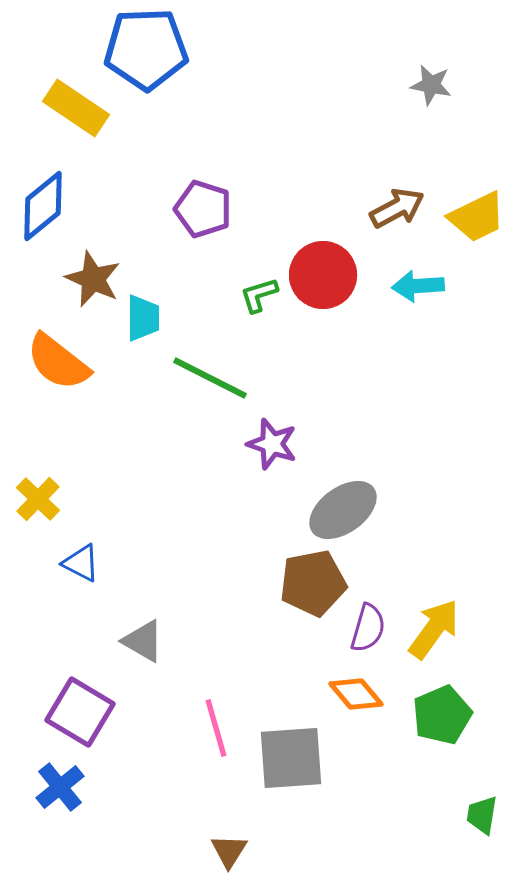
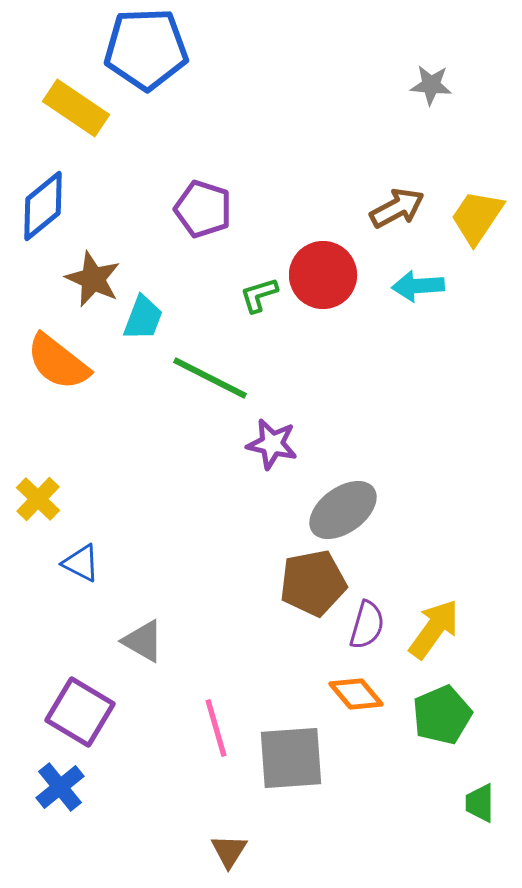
gray star: rotated 6 degrees counterclockwise
yellow trapezoid: rotated 150 degrees clockwise
cyan trapezoid: rotated 21 degrees clockwise
purple star: rotated 6 degrees counterclockwise
purple semicircle: moved 1 px left, 3 px up
green trapezoid: moved 2 px left, 12 px up; rotated 9 degrees counterclockwise
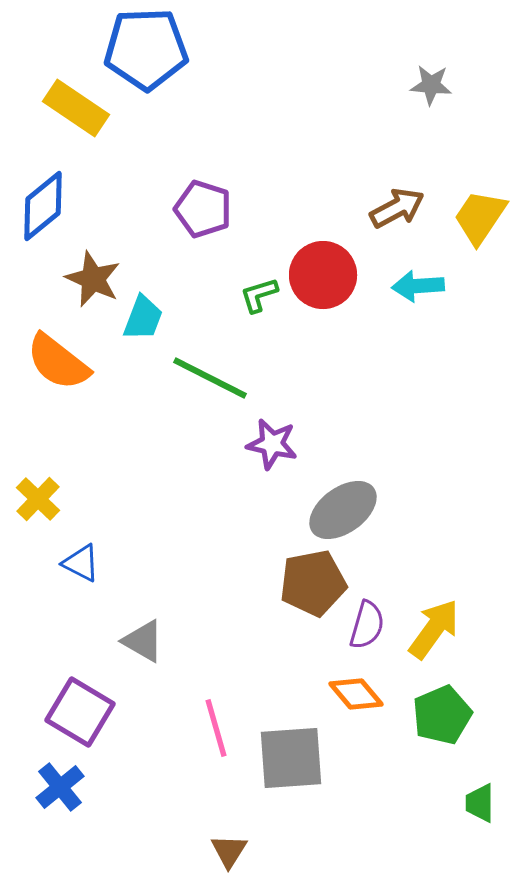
yellow trapezoid: moved 3 px right
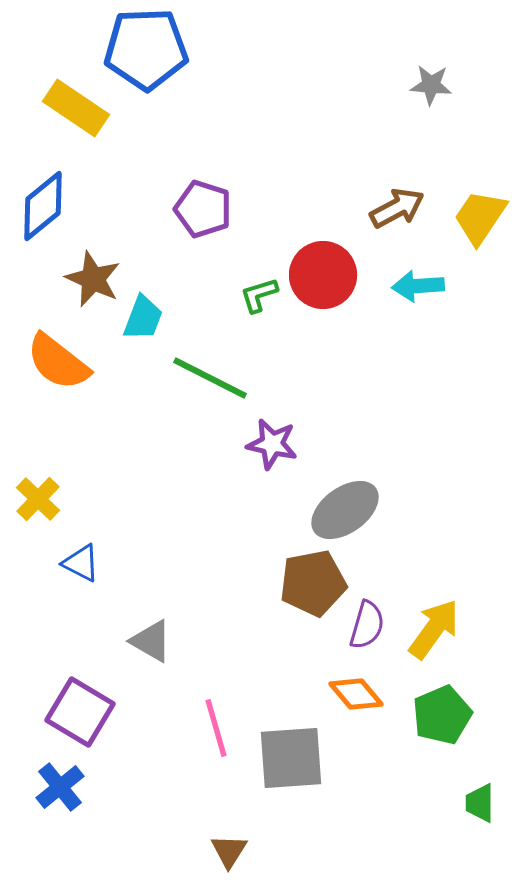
gray ellipse: moved 2 px right
gray triangle: moved 8 px right
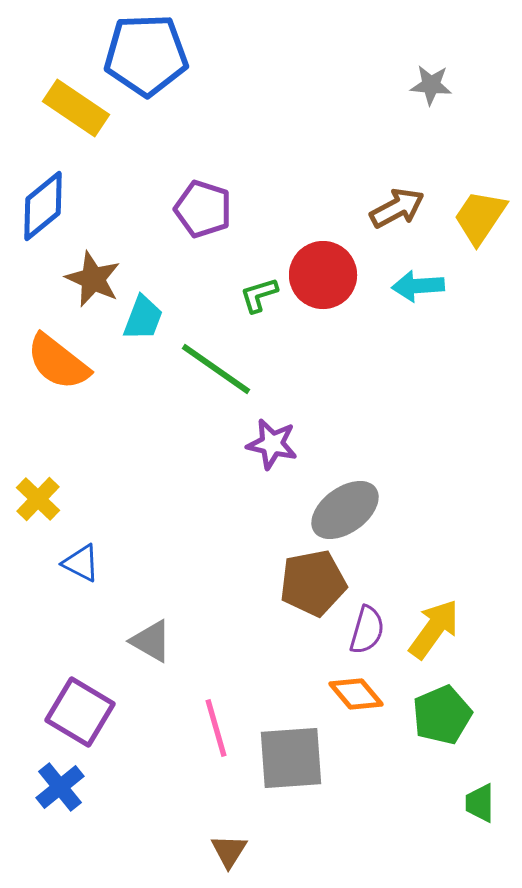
blue pentagon: moved 6 px down
green line: moved 6 px right, 9 px up; rotated 8 degrees clockwise
purple semicircle: moved 5 px down
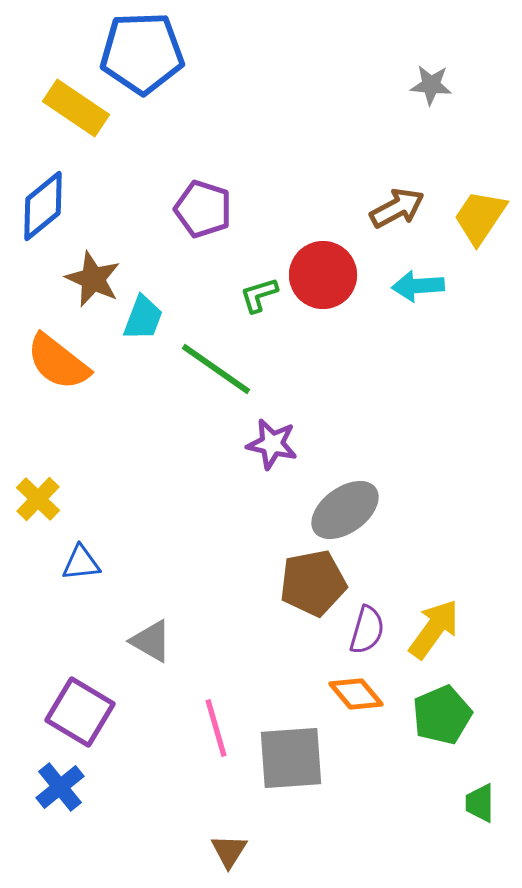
blue pentagon: moved 4 px left, 2 px up
blue triangle: rotated 33 degrees counterclockwise
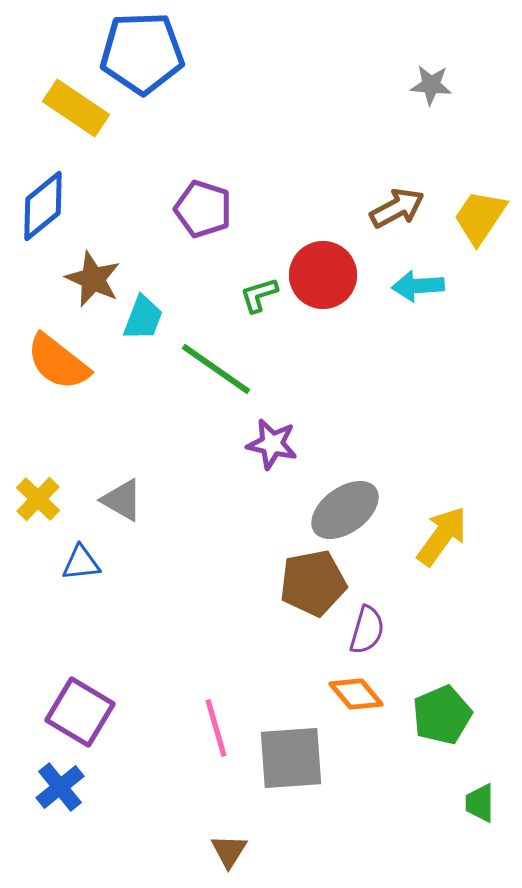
yellow arrow: moved 8 px right, 93 px up
gray triangle: moved 29 px left, 141 px up
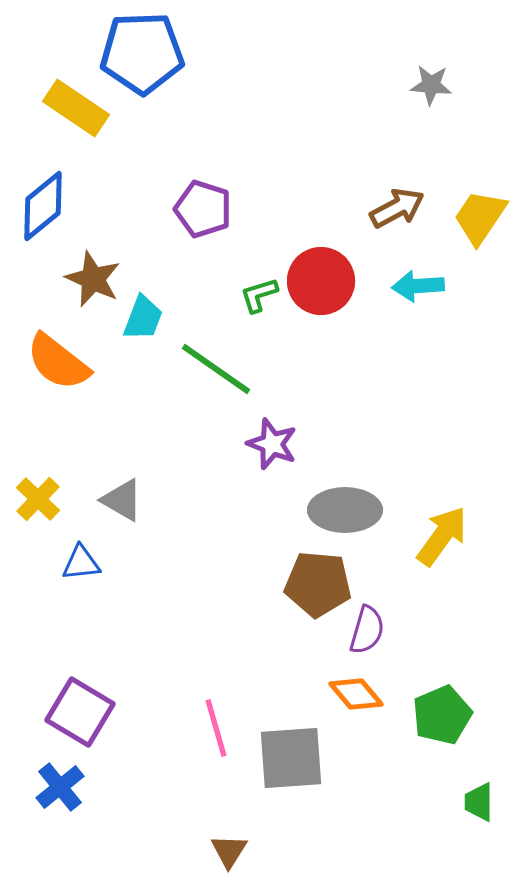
red circle: moved 2 px left, 6 px down
purple star: rotated 9 degrees clockwise
gray ellipse: rotated 36 degrees clockwise
brown pentagon: moved 5 px right, 1 px down; rotated 16 degrees clockwise
green trapezoid: moved 1 px left, 1 px up
